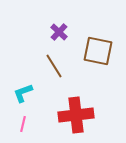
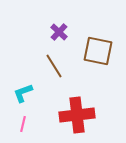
red cross: moved 1 px right
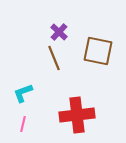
brown line: moved 8 px up; rotated 10 degrees clockwise
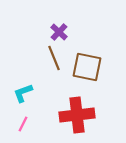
brown square: moved 11 px left, 16 px down
pink line: rotated 14 degrees clockwise
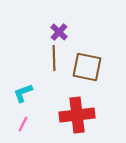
brown line: rotated 20 degrees clockwise
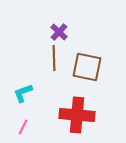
red cross: rotated 12 degrees clockwise
pink line: moved 3 px down
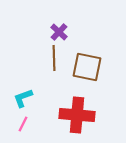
cyan L-shape: moved 5 px down
pink line: moved 3 px up
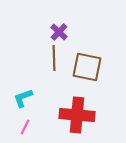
pink line: moved 2 px right, 3 px down
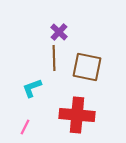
cyan L-shape: moved 9 px right, 10 px up
